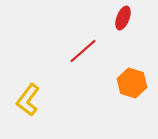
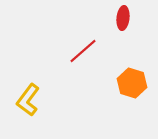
red ellipse: rotated 15 degrees counterclockwise
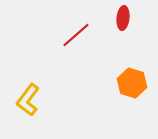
red line: moved 7 px left, 16 px up
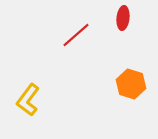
orange hexagon: moved 1 px left, 1 px down
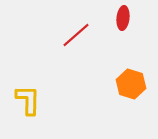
yellow L-shape: rotated 144 degrees clockwise
